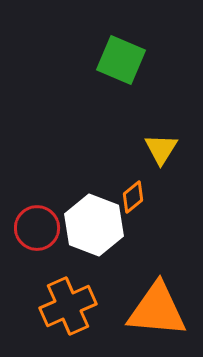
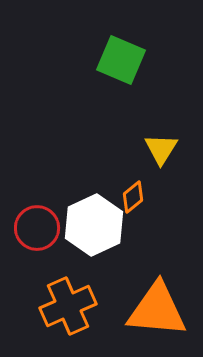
white hexagon: rotated 14 degrees clockwise
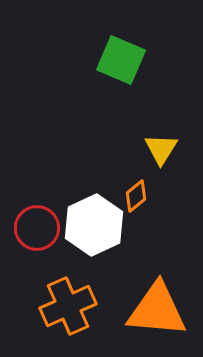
orange diamond: moved 3 px right, 1 px up
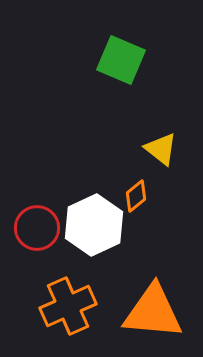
yellow triangle: rotated 24 degrees counterclockwise
orange triangle: moved 4 px left, 2 px down
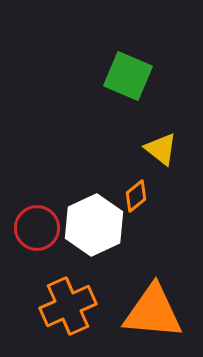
green square: moved 7 px right, 16 px down
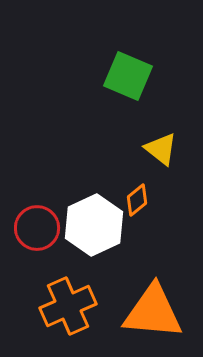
orange diamond: moved 1 px right, 4 px down
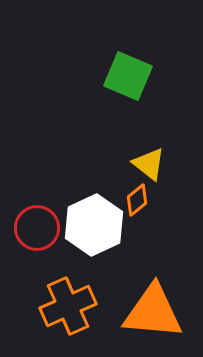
yellow triangle: moved 12 px left, 15 px down
